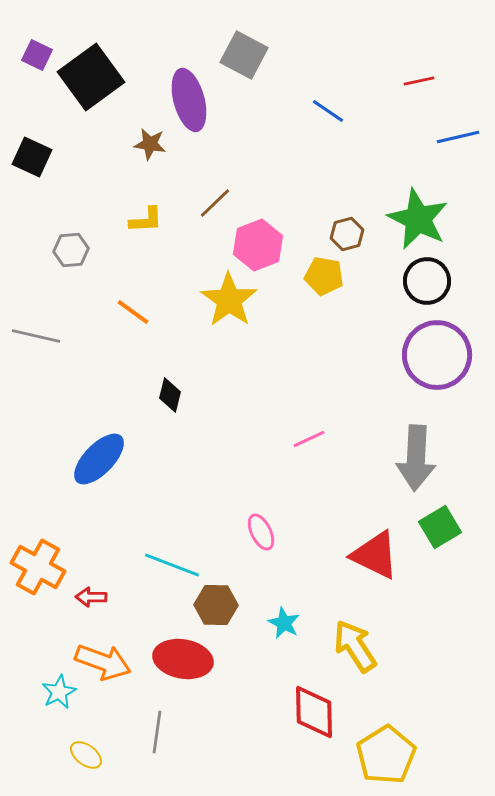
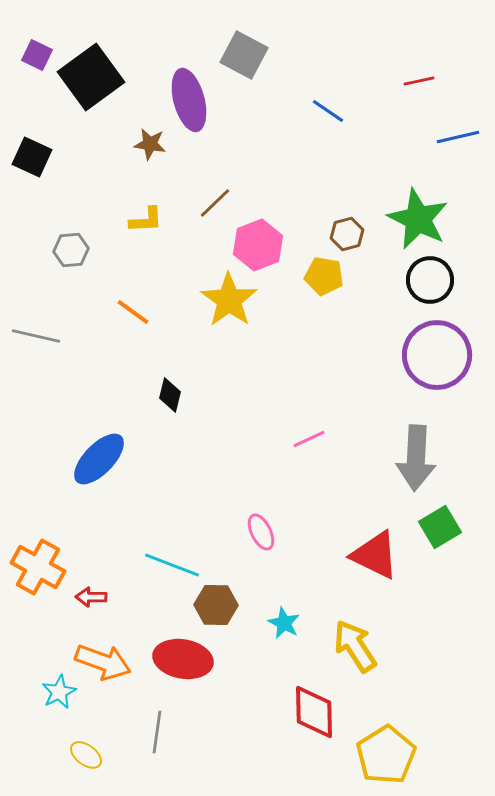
black circle at (427, 281): moved 3 px right, 1 px up
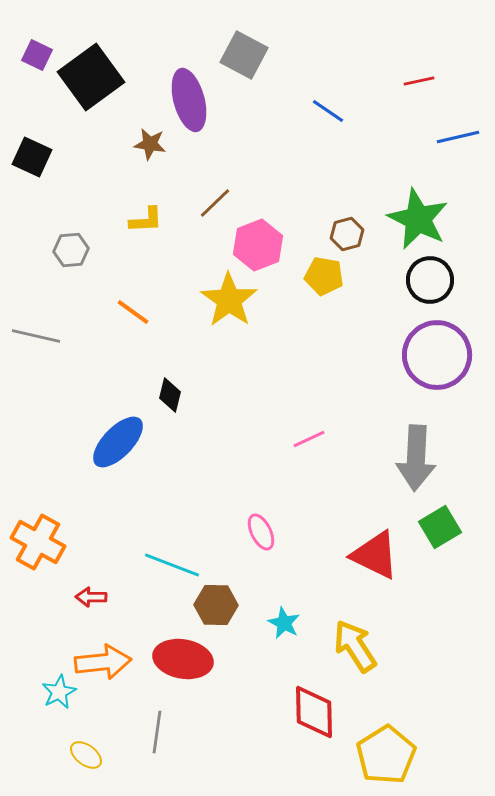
blue ellipse at (99, 459): moved 19 px right, 17 px up
orange cross at (38, 567): moved 25 px up
orange arrow at (103, 662): rotated 26 degrees counterclockwise
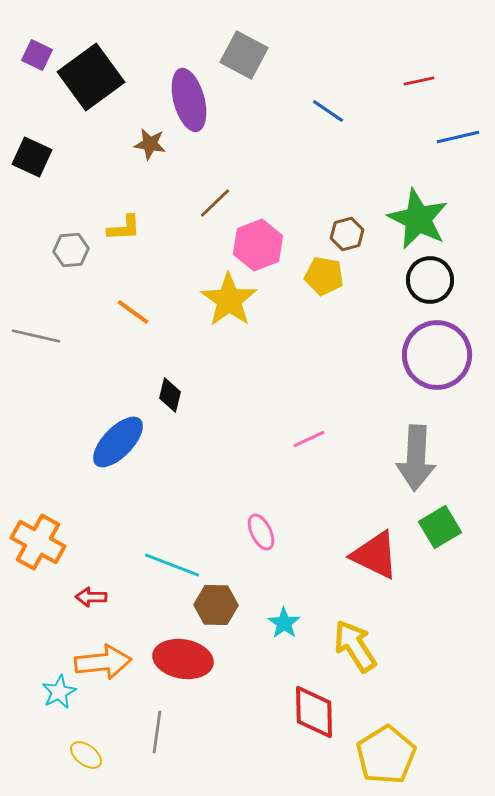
yellow L-shape at (146, 220): moved 22 px left, 8 px down
cyan star at (284, 623): rotated 8 degrees clockwise
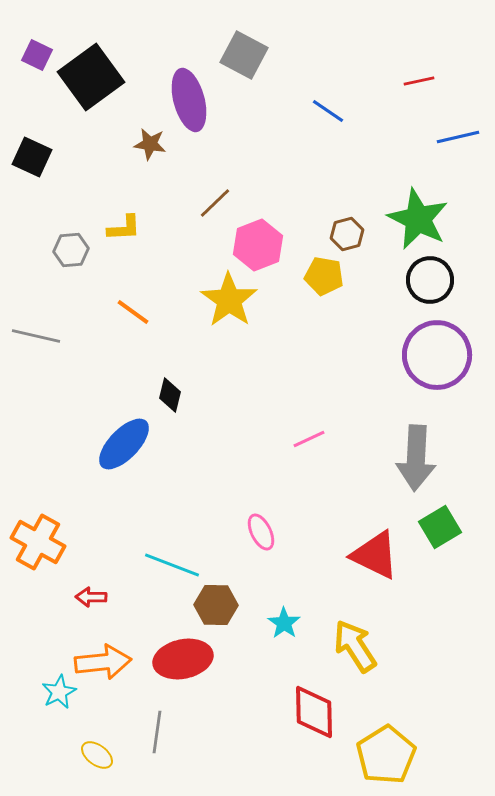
blue ellipse at (118, 442): moved 6 px right, 2 px down
red ellipse at (183, 659): rotated 22 degrees counterclockwise
yellow ellipse at (86, 755): moved 11 px right
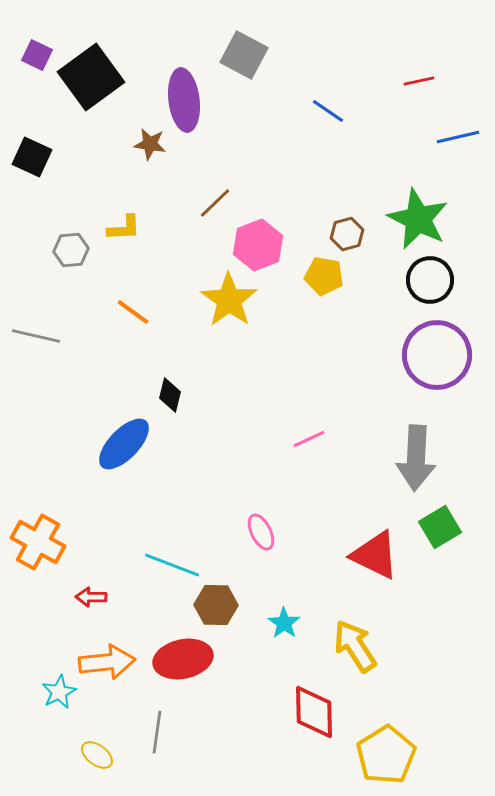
purple ellipse at (189, 100): moved 5 px left; rotated 8 degrees clockwise
orange arrow at (103, 662): moved 4 px right
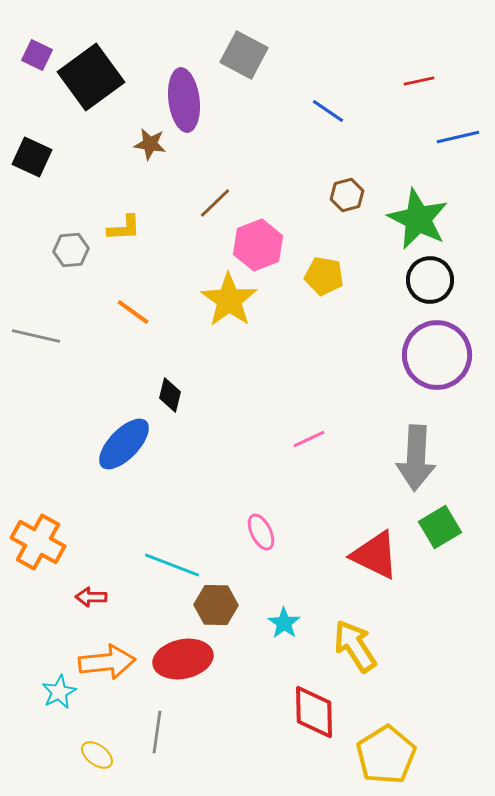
brown hexagon at (347, 234): moved 39 px up
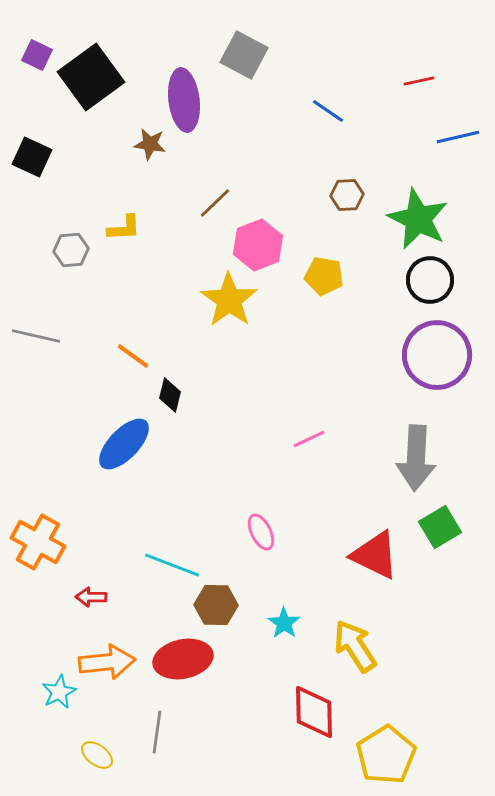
brown hexagon at (347, 195): rotated 12 degrees clockwise
orange line at (133, 312): moved 44 px down
